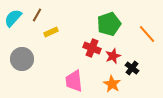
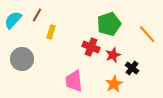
cyan semicircle: moved 2 px down
yellow rectangle: rotated 48 degrees counterclockwise
red cross: moved 1 px left, 1 px up
red star: moved 1 px up
orange star: moved 2 px right; rotated 12 degrees clockwise
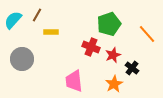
yellow rectangle: rotated 72 degrees clockwise
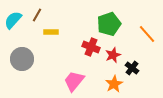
pink trapezoid: rotated 45 degrees clockwise
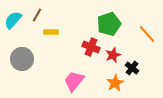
orange star: moved 1 px right, 1 px up
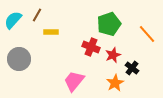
gray circle: moved 3 px left
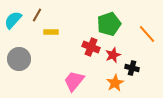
black cross: rotated 24 degrees counterclockwise
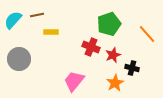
brown line: rotated 48 degrees clockwise
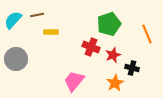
orange line: rotated 18 degrees clockwise
gray circle: moved 3 px left
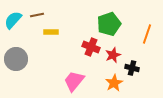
orange line: rotated 42 degrees clockwise
orange star: moved 1 px left
